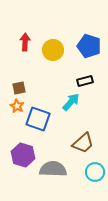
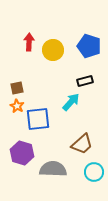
red arrow: moved 4 px right
brown square: moved 2 px left
blue square: rotated 25 degrees counterclockwise
brown trapezoid: moved 1 px left, 1 px down
purple hexagon: moved 1 px left, 2 px up
cyan circle: moved 1 px left
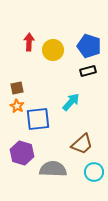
black rectangle: moved 3 px right, 10 px up
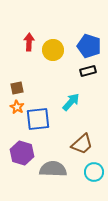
orange star: moved 1 px down
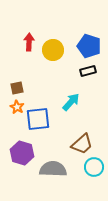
cyan circle: moved 5 px up
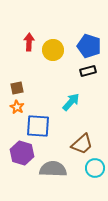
blue square: moved 7 px down; rotated 10 degrees clockwise
cyan circle: moved 1 px right, 1 px down
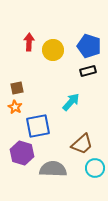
orange star: moved 2 px left
blue square: rotated 15 degrees counterclockwise
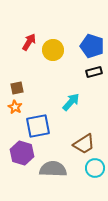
red arrow: rotated 30 degrees clockwise
blue pentagon: moved 3 px right
black rectangle: moved 6 px right, 1 px down
brown trapezoid: moved 2 px right; rotated 10 degrees clockwise
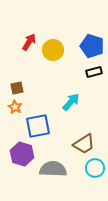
purple hexagon: moved 1 px down
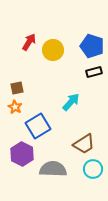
blue square: rotated 20 degrees counterclockwise
purple hexagon: rotated 10 degrees clockwise
cyan circle: moved 2 px left, 1 px down
